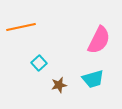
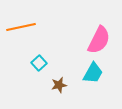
cyan trapezoid: moved 6 px up; rotated 45 degrees counterclockwise
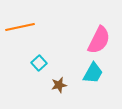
orange line: moved 1 px left
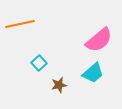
orange line: moved 3 px up
pink semicircle: rotated 24 degrees clockwise
cyan trapezoid: rotated 20 degrees clockwise
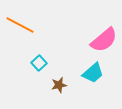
orange line: moved 1 px down; rotated 40 degrees clockwise
pink semicircle: moved 5 px right
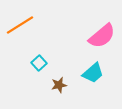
orange line: rotated 60 degrees counterclockwise
pink semicircle: moved 2 px left, 4 px up
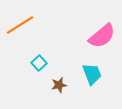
cyan trapezoid: moved 1 px left, 1 px down; rotated 70 degrees counterclockwise
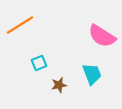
pink semicircle: rotated 72 degrees clockwise
cyan square: rotated 21 degrees clockwise
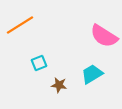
pink semicircle: moved 2 px right
cyan trapezoid: rotated 100 degrees counterclockwise
brown star: rotated 21 degrees clockwise
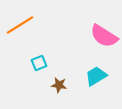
cyan trapezoid: moved 4 px right, 2 px down
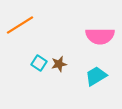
pink semicircle: moved 4 px left; rotated 32 degrees counterclockwise
cyan square: rotated 35 degrees counterclockwise
brown star: moved 21 px up; rotated 21 degrees counterclockwise
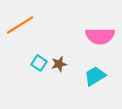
cyan trapezoid: moved 1 px left
